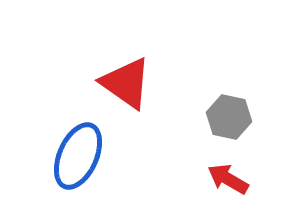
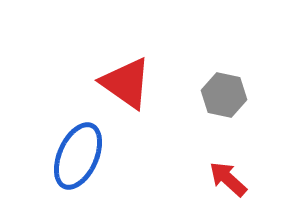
gray hexagon: moved 5 px left, 22 px up
red arrow: rotated 12 degrees clockwise
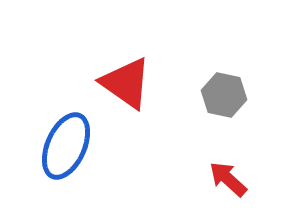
blue ellipse: moved 12 px left, 10 px up
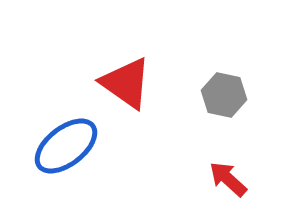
blue ellipse: rotated 28 degrees clockwise
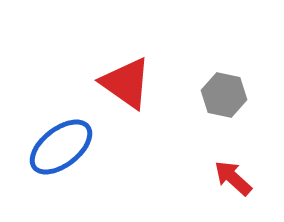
blue ellipse: moved 5 px left, 1 px down
red arrow: moved 5 px right, 1 px up
